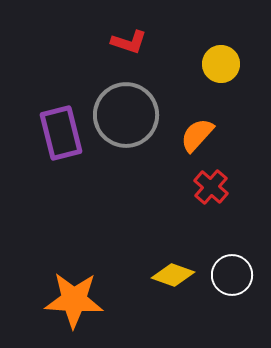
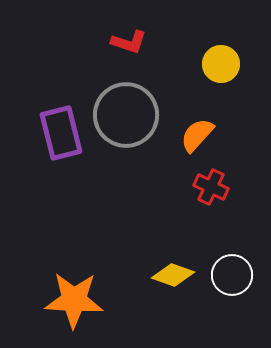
red cross: rotated 16 degrees counterclockwise
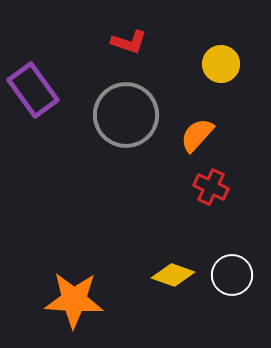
purple rectangle: moved 28 px left, 43 px up; rotated 22 degrees counterclockwise
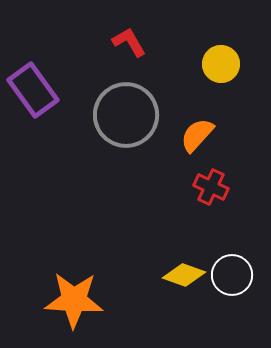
red L-shape: rotated 138 degrees counterclockwise
yellow diamond: moved 11 px right
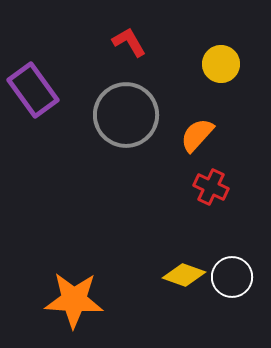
white circle: moved 2 px down
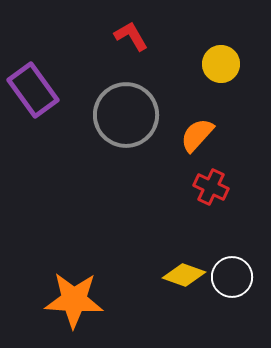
red L-shape: moved 2 px right, 6 px up
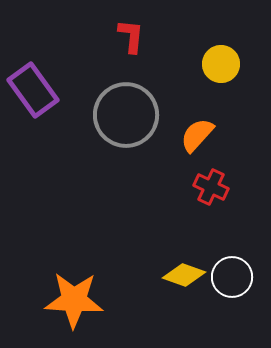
red L-shape: rotated 36 degrees clockwise
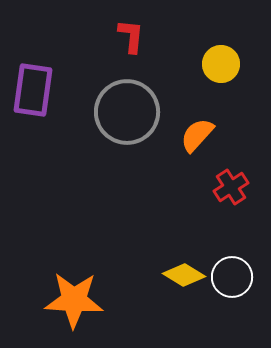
purple rectangle: rotated 44 degrees clockwise
gray circle: moved 1 px right, 3 px up
red cross: moved 20 px right; rotated 32 degrees clockwise
yellow diamond: rotated 12 degrees clockwise
